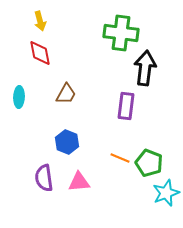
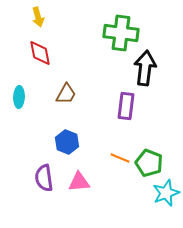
yellow arrow: moved 2 px left, 4 px up
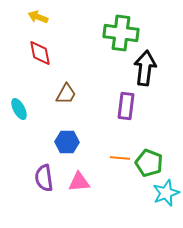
yellow arrow: rotated 126 degrees clockwise
cyan ellipse: moved 12 px down; rotated 30 degrees counterclockwise
blue hexagon: rotated 20 degrees counterclockwise
orange line: rotated 18 degrees counterclockwise
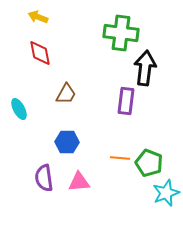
purple rectangle: moved 5 px up
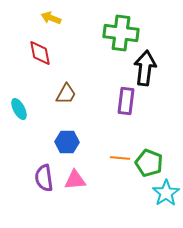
yellow arrow: moved 13 px right, 1 px down
pink triangle: moved 4 px left, 2 px up
cyan star: rotated 12 degrees counterclockwise
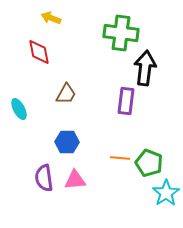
red diamond: moved 1 px left, 1 px up
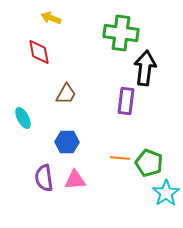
cyan ellipse: moved 4 px right, 9 px down
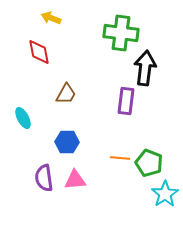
cyan star: moved 1 px left, 1 px down
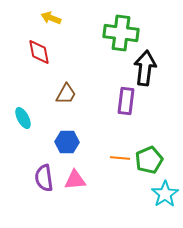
green pentagon: moved 3 px up; rotated 28 degrees clockwise
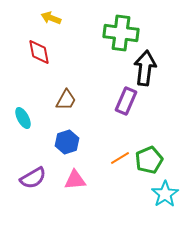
brown trapezoid: moved 6 px down
purple rectangle: rotated 16 degrees clockwise
blue hexagon: rotated 20 degrees counterclockwise
orange line: rotated 36 degrees counterclockwise
purple semicircle: moved 11 px left; rotated 112 degrees counterclockwise
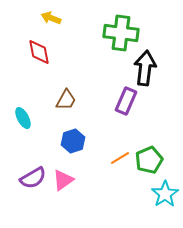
blue hexagon: moved 6 px right, 1 px up
pink triangle: moved 12 px left; rotated 30 degrees counterclockwise
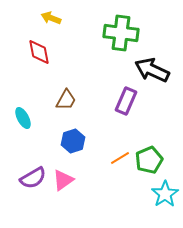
black arrow: moved 7 px right, 2 px down; rotated 72 degrees counterclockwise
